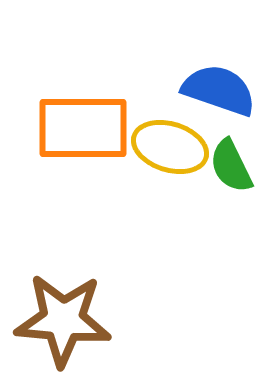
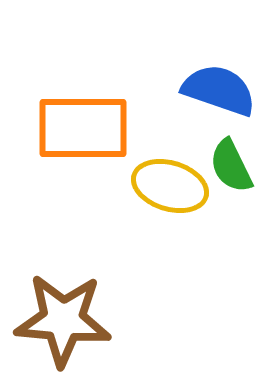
yellow ellipse: moved 39 px down
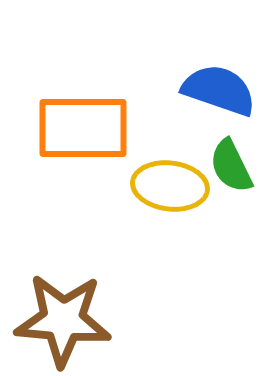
yellow ellipse: rotated 10 degrees counterclockwise
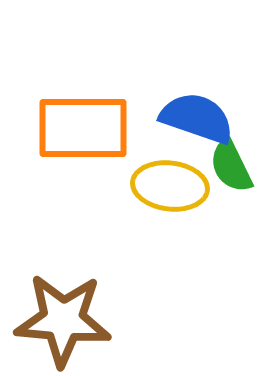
blue semicircle: moved 22 px left, 28 px down
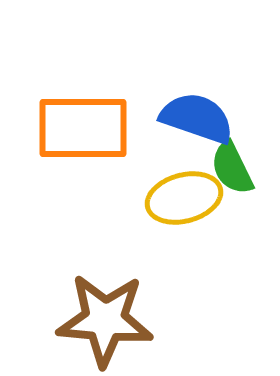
green semicircle: moved 1 px right, 2 px down
yellow ellipse: moved 14 px right, 12 px down; rotated 22 degrees counterclockwise
brown star: moved 42 px right
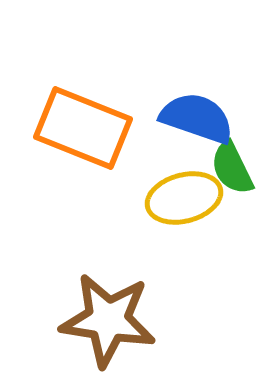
orange rectangle: rotated 22 degrees clockwise
brown star: moved 3 px right; rotated 4 degrees clockwise
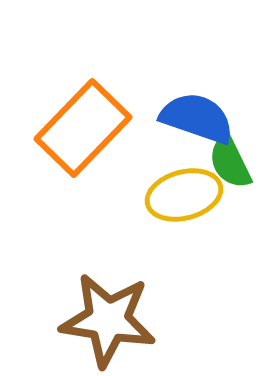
orange rectangle: rotated 68 degrees counterclockwise
green semicircle: moved 2 px left, 6 px up
yellow ellipse: moved 3 px up
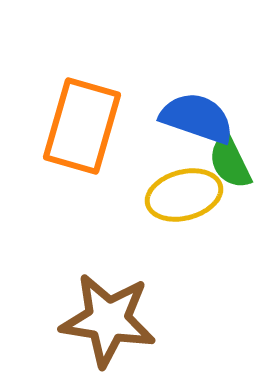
orange rectangle: moved 1 px left, 2 px up; rotated 28 degrees counterclockwise
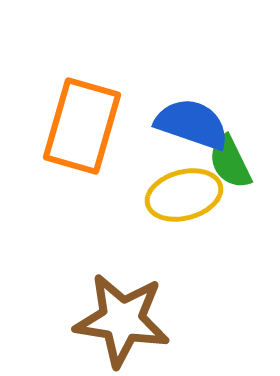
blue semicircle: moved 5 px left, 6 px down
brown star: moved 14 px right
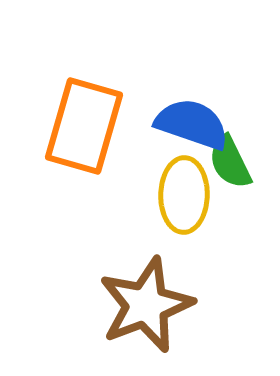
orange rectangle: moved 2 px right
yellow ellipse: rotated 74 degrees counterclockwise
brown star: moved 24 px right, 15 px up; rotated 30 degrees counterclockwise
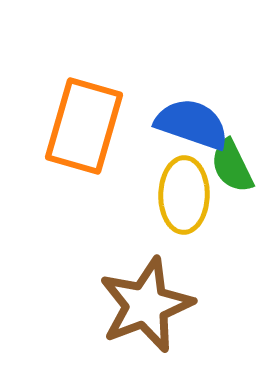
green semicircle: moved 2 px right, 4 px down
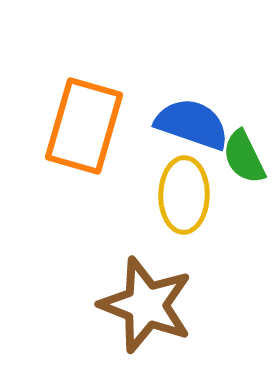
green semicircle: moved 12 px right, 9 px up
brown star: rotated 30 degrees counterclockwise
